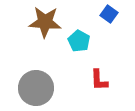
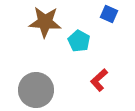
blue square: rotated 12 degrees counterclockwise
red L-shape: rotated 50 degrees clockwise
gray circle: moved 2 px down
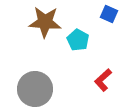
cyan pentagon: moved 1 px left, 1 px up
red L-shape: moved 4 px right
gray circle: moved 1 px left, 1 px up
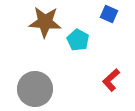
red L-shape: moved 8 px right
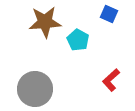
brown star: rotated 8 degrees counterclockwise
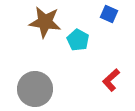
brown star: rotated 12 degrees clockwise
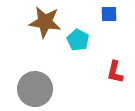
blue square: rotated 24 degrees counterclockwise
red L-shape: moved 4 px right, 8 px up; rotated 35 degrees counterclockwise
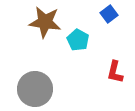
blue square: rotated 36 degrees counterclockwise
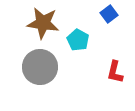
brown star: moved 2 px left, 1 px down
gray circle: moved 5 px right, 22 px up
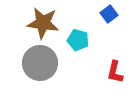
cyan pentagon: rotated 15 degrees counterclockwise
gray circle: moved 4 px up
